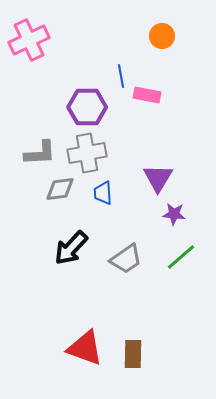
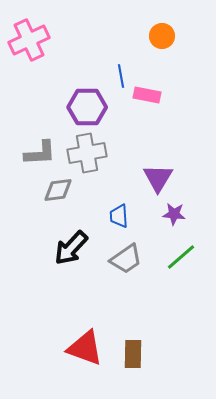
gray diamond: moved 2 px left, 1 px down
blue trapezoid: moved 16 px right, 23 px down
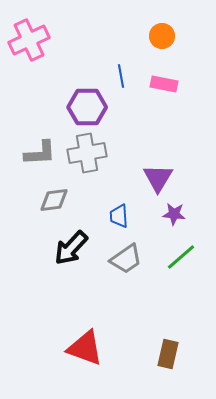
pink rectangle: moved 17 px right, 11 px up
gray diamond: moved 4 px left, 10 px down
brown rectangle: moved 35 px right; rotated 12 degrees clockwise
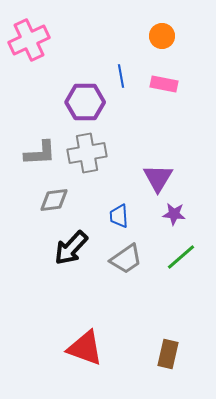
purple hexagon: moved 2 px left, 5 px up
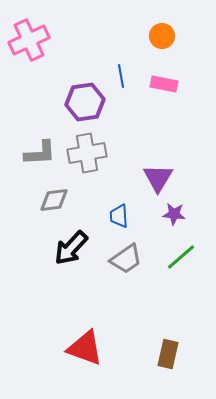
purple hexagon: rotated 9 degrees counterclockwise
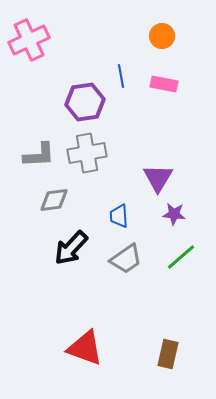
gray L-shape: moved 1 px left, 2 px down
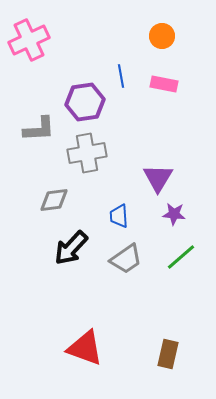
gray L-shape: moved 26 px up
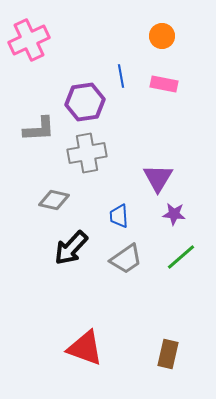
gray diamond: rotated 20 degrees clockwise
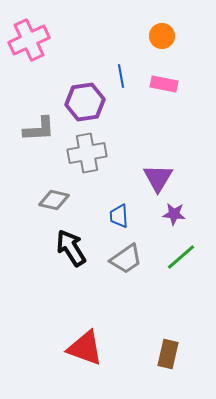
black arrow: rotated 105 degrees clockwise
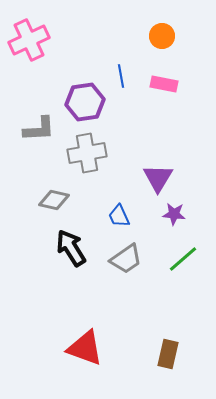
blue trapezoid: rotated 20 degrees counterclockwise
green line: moved 2 px right, 2 px down
